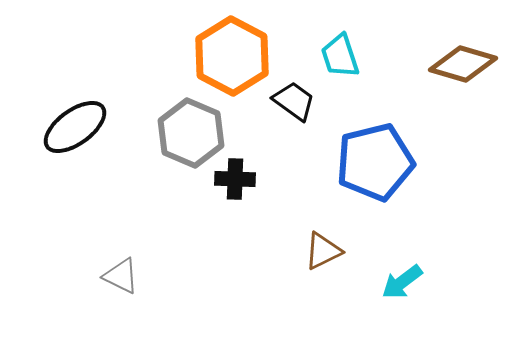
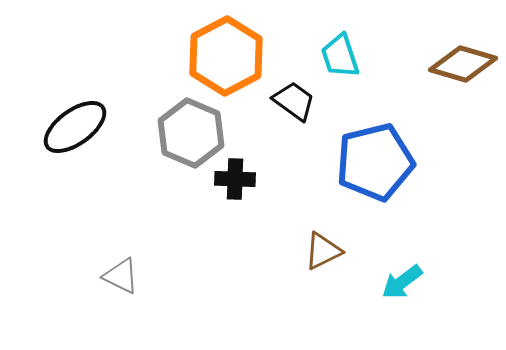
orange hexagon: moved 6 px left; rotated 4 degrees clockwise
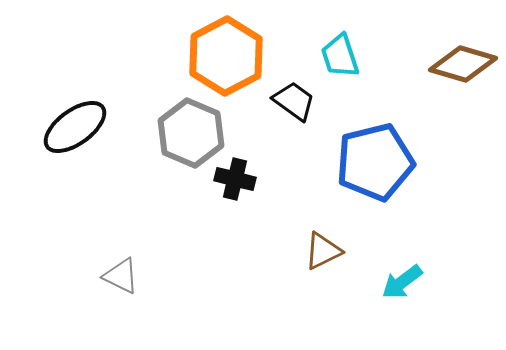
black cross: rotated 12 degrees clockwise
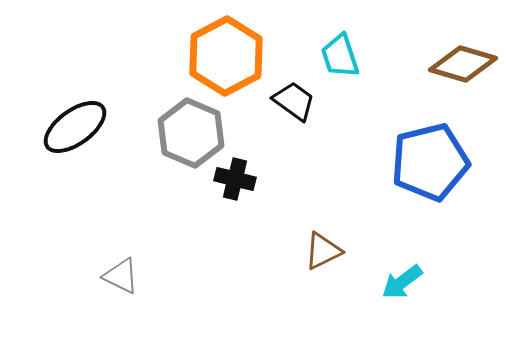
blue pentagon: moved 55 px right
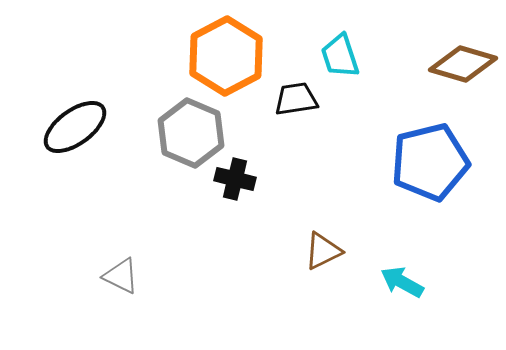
black trapezoid: moved 2 px right, 2 px up; rotated 45 degrees counterclockwise
cyan arrow: rotated 66 degrees clockwise
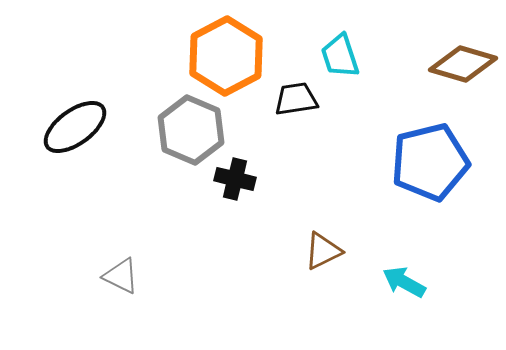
gray hexagon: moved 3 px up
cyan arrow: moved 2 px right
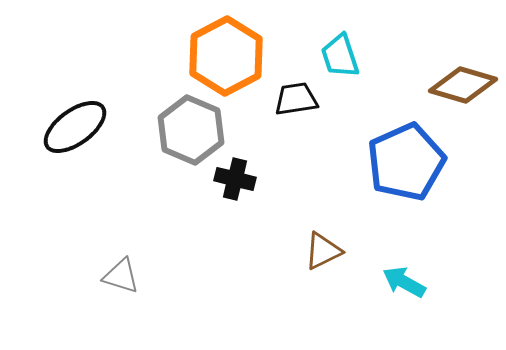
brown diamond: moved 21 px down
blue pentagon: moved 24 px left; rotated 10 degrees counterclockwise
gray triangle: rotated 9 degrees counterclockwise
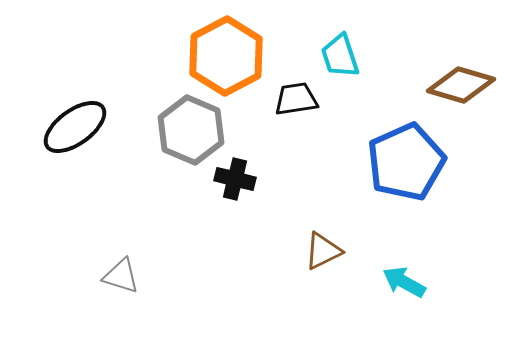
brown diamond: moved 2 px left
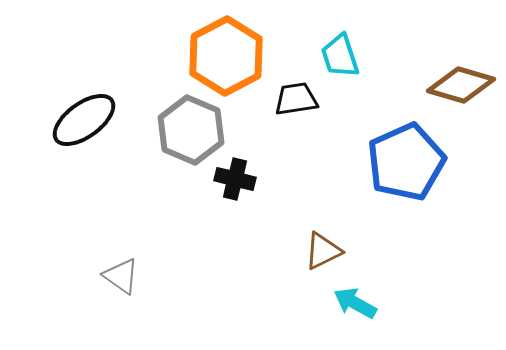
black ellipse: moved 9 px right, 7 px up
gray triangle: rotated 18 degrees clockwise
cyan arrow: moved 49 px left, 21 px down
